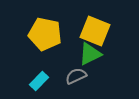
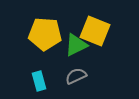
yellow pentagon: rotated 8 degrees counterclockwise
green triangle: moved 14 px left, 9 px up
cyan rectangle: rotated 60 degrees counterclockwise
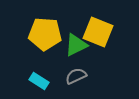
yellow square: moved 3 px right, 1 px down
cyan rectangle: rotated 42 degrees counterclockwise
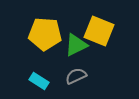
yellow square: moved 1 px right, 1 px up
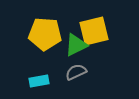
yellow square: moved 5 px left; rotated 36 degrees counterclockwise
gray semicircle: moved 4 px up
cyan rectangle: rotated 42 degrees counterclockwise
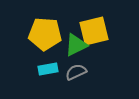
cyan rectangle: moved 9 px right, 12 px up
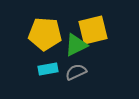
yellow square: moved 1 px left, 1 px up
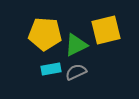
yellow square: moved 13 px right
cyan rectangle: moved 3 px right
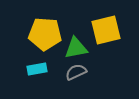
green triangle: moved 3 px down; rotated 15 degrees clockwise
cyan rectangle: moved 14 px left
